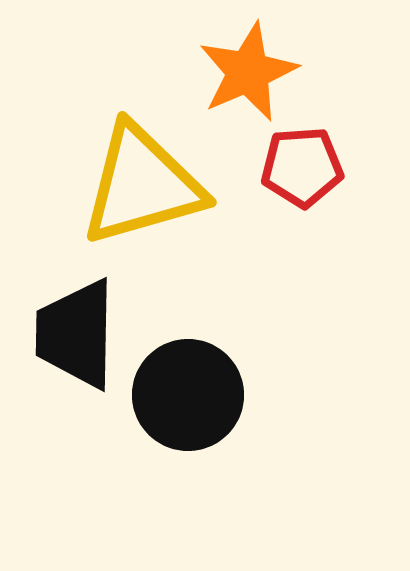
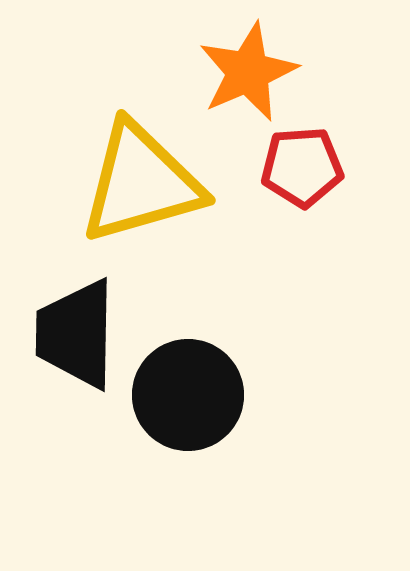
yellow triangle: moved 1 px left, 2 px up
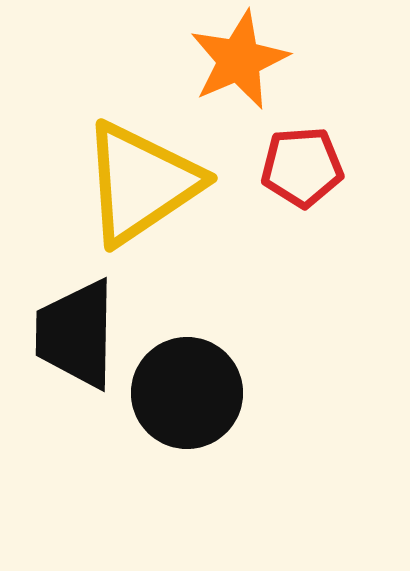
orange star: moved 9 px left, 12 px up
yellow triangle: rotated 18 degrees counterclockwise
black circle: moved 1 px left, 2 px up
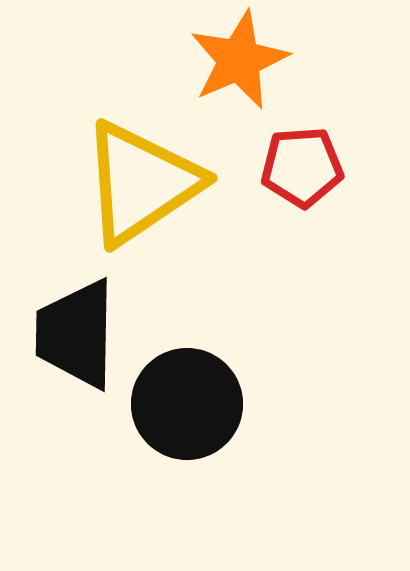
black circle: moved 11 px down
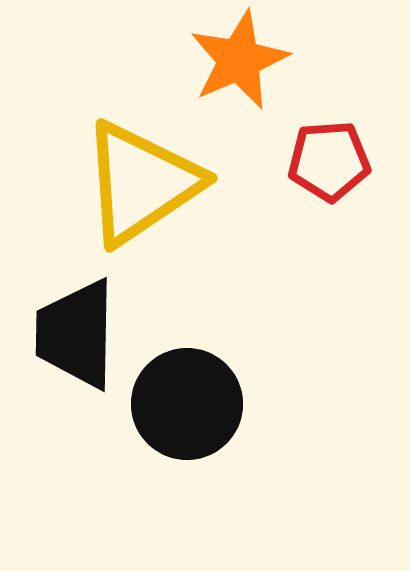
red pentagon: moved 27 px right, 6 px up
